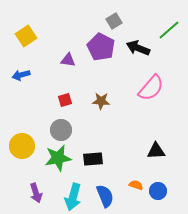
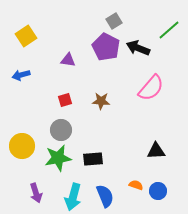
purple pentagon: moved 5 px right
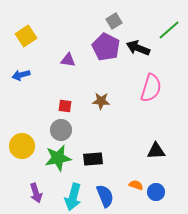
pink semicircle: rotated 24 degrees counterclockwise
red square: moved 6 px down; rotated 24 degrees clockwise
blue circle: moved 2 px left, 1 px down
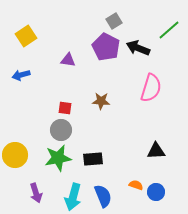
red square: moved 2 px down
yellow circle: moved 7 px left, 9 px down
blue semicircle: moved 2 px left
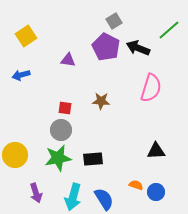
blue semicircle: moved 1 px right, 3 px down; rotated 10 degrees counterclockwise
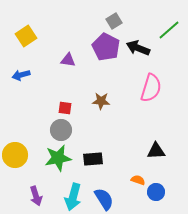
orange semicircle: moved 2 px right, 5 px up
purple arrow: moved 3 px down
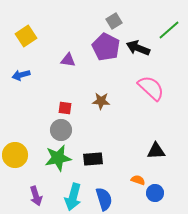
pink semicircle: rotated 64 degrees counterclockwise
blue circle: moved 1 px left, 1 px down
blue semicircle: rotated 15 degrees clockwise
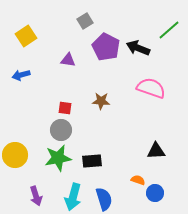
gray square: moved 29 px left
pink semicircle: rotated 24 degrees counterclockwise
black rectangle: moved 1 px left, 2 px down
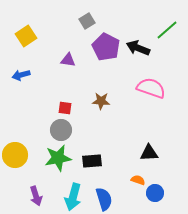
gray square: moved 2 px right
green line: moved 2 px left
black triangle: moved 7 px left, 2 px down
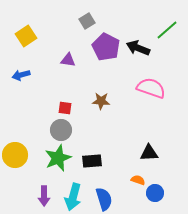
green star: rotated 12 degrees counterclockwise
purple arrow: moved 8 px right; rotated 18 degrees clockwise
